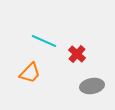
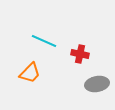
red cross: moved 3 px right; rotated 30 degrees counterclockwise
gray ellipse: moved 5 px right, 2 px up
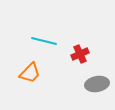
cyan line: rotated 10 degrees counterclockwise
red cross: rotated 36 degrees counterclockwise
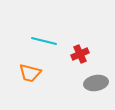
orange trapezoid: rotated 60 degrees clockwise
gray ellipse: moved 1 px left, 1 px up
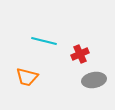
orange trapezoid: moved 3 px left, 4 px down
gray ellipse: moved 2 px left, 3 px up
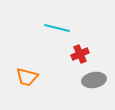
cyan line: moved 13 px right, 13 px up
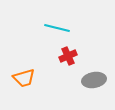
red cross: moved 12 px left, 2 px down
orange trapezoid: moved 3 px left, 1 px down; rotated 30 degrees counterclockwise
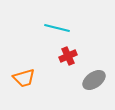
gray ellipse: rotated 25 degrees counterclockwise
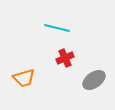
red cross: moved 3 px left, 2 px down
